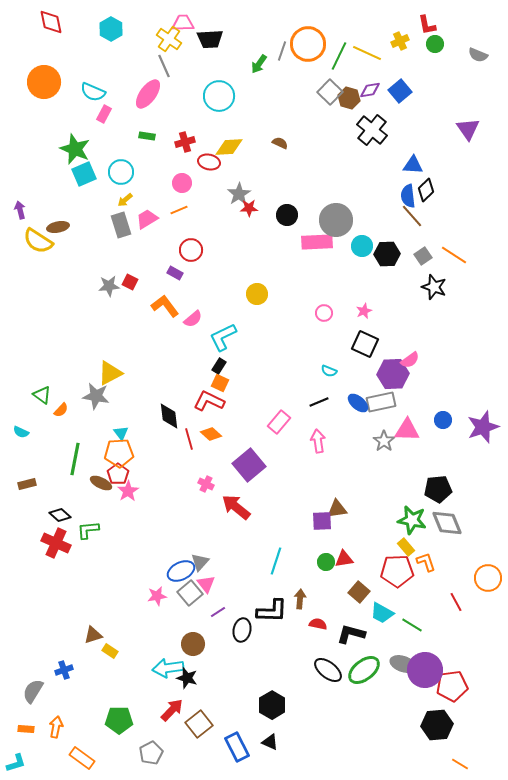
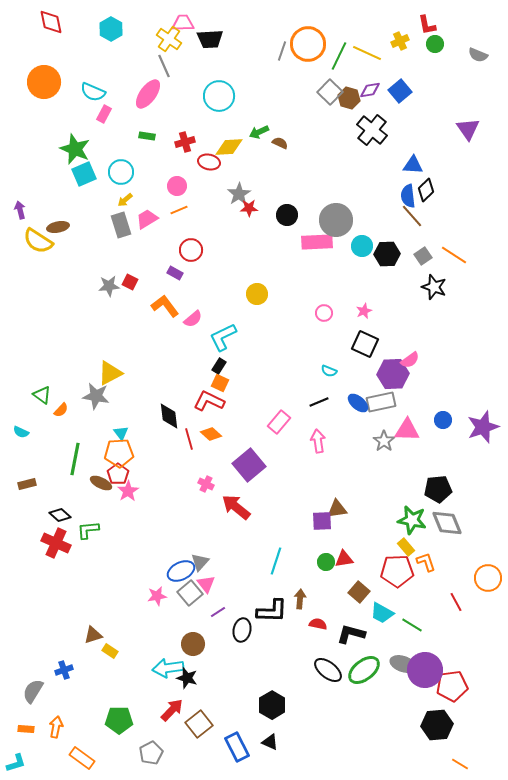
green arrow at (259, 64): moved 68 px down; rotated 30 degrees clockwise
pink circle at (182, 183): moved 5 px left, 3 px down
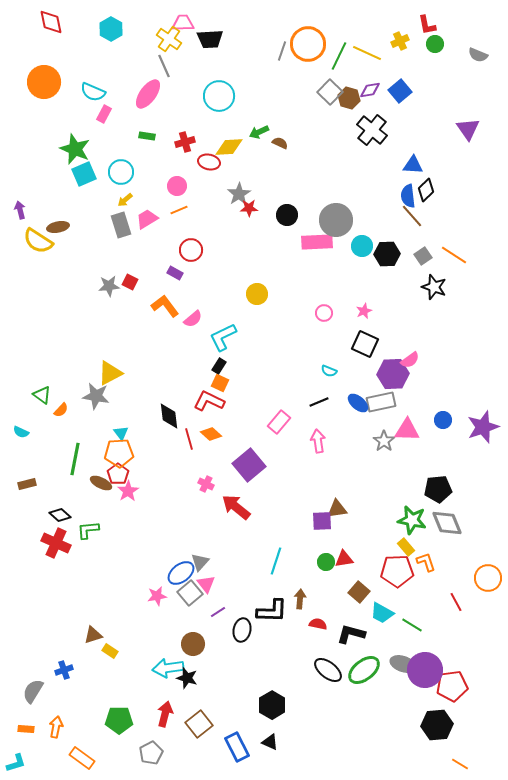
blue ellipse at (181, 571): moved 2 px down; rotated 12 degrees counterclockwise
red arrow at (172, 710): moved 7 px left, 4 px down; rotated 30 degrees counterclockwise
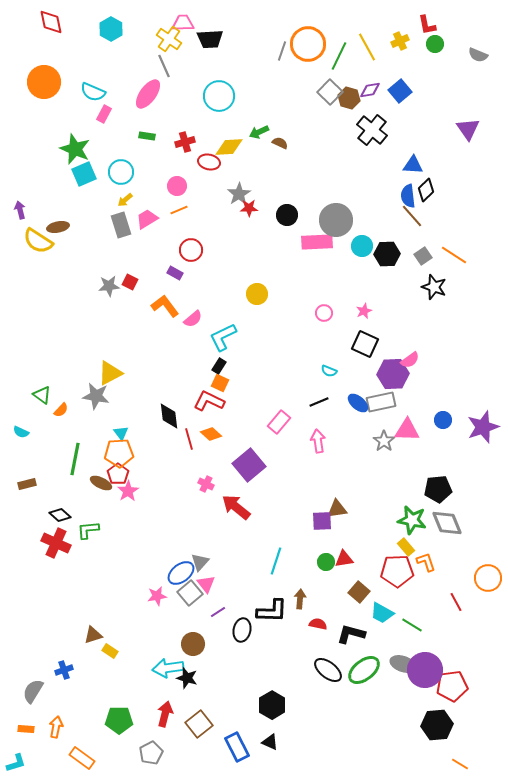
yellow line at (367, 53): moved 6 px up; rotated 36 degrees clockwise
